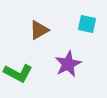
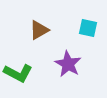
cyan square: moved 1 px right, 4 px down
purple star: rotated 16 degrees counterclockwise
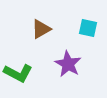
brown triangle: moved 2 px right, 1 px up
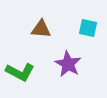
brown triangle: rotated 35 degrees clockwise
green L-shape: moved 2 px right, 1 px up
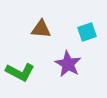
cyan square: moved 1 px left, 4 px down; rotated 30 degrees counterclockwise
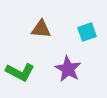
purple star: moved 5 px down
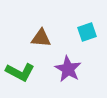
brown triangle: moved 9 px down
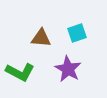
cyan square: moved 10 px left, 1 px down
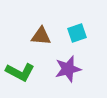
brown triangle: moved 2 px up
purple star: rotated 28 degrees clockwise
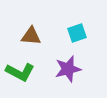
brown triangle: moved 10 px left
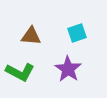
purple star: rotated 24 degrees counterclockwise
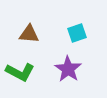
brown triangle: moved 2 px left, 2 px up
